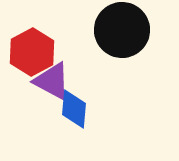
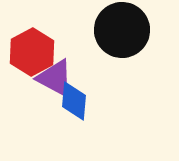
purple triangle: moved 3 px right, 3 px up
blue diamond: moved 8 px up
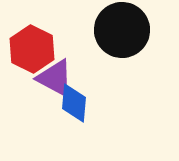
red hexagon: moved 3 px up; rotated 6 degrees counterclockwise
blue diamond: moved 2 px down
